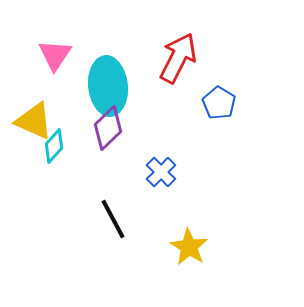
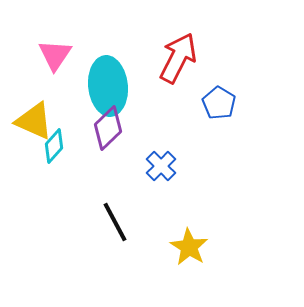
blue cross: moved 6 px up
black line: moved 2 px right, 3 px down
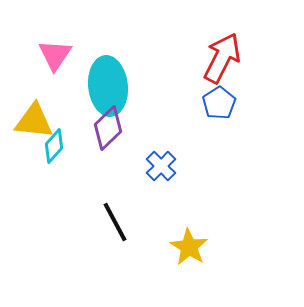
red arrow: moved 44 px right
blue pentagon: rotated 8 degrees clockwise
yellow triangle: rotated 18 degrees counterclockwise
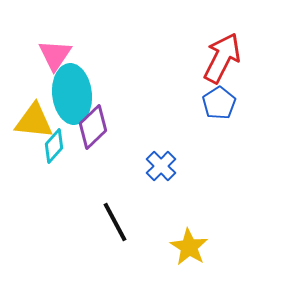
cyan ellipse: moved 36 px left, 8 px down
purple diamond: moved 15 px left, 1 px up
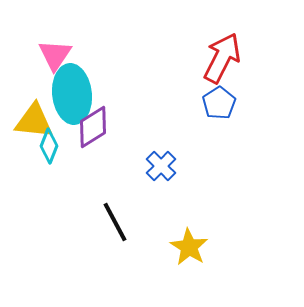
purple diamond: rotated 12 degrees clockwise
cyan diamond: moved 5 px left; rotated 20 degrees counterclockwise
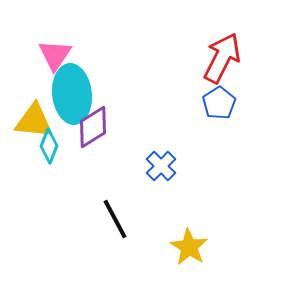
black line: moved 3 px up
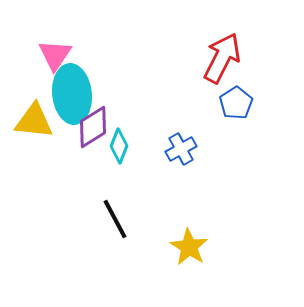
blue pentagon: moved 17 px right
cyan diamond: moved 70 px right
blue cross: moved 20 px right, 17 px up; rotated 16 degrees clockwise
